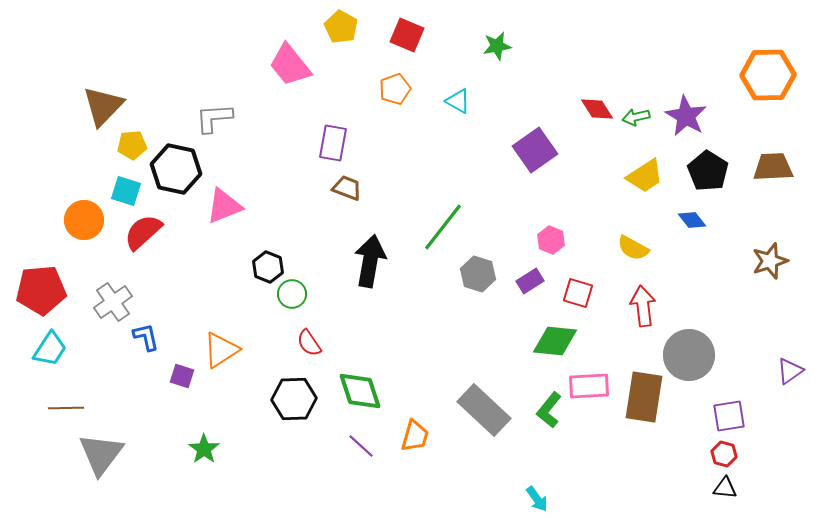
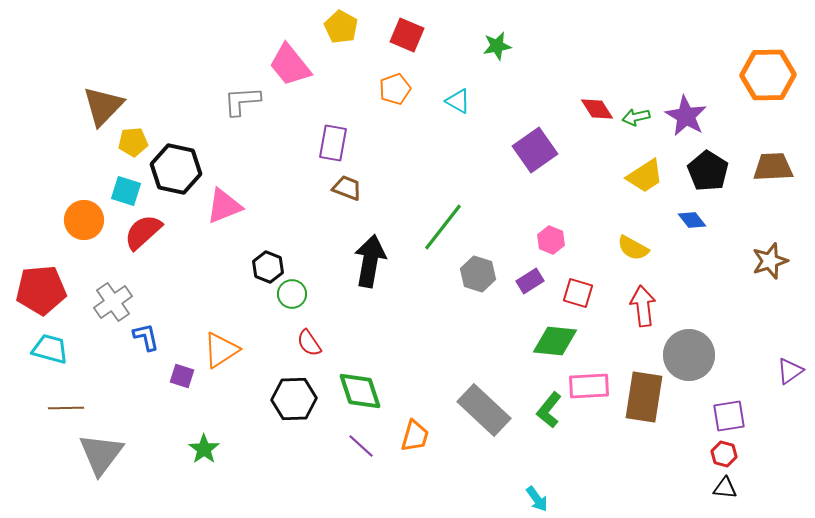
gray L-shape at (214, 118): moved 28 px right, 17 px up
yellow pentagon at (132, 145): moved 1 px right, 3 px up
cyan trapezoid at (50, 349): rotated 108 degrees counterclockwise
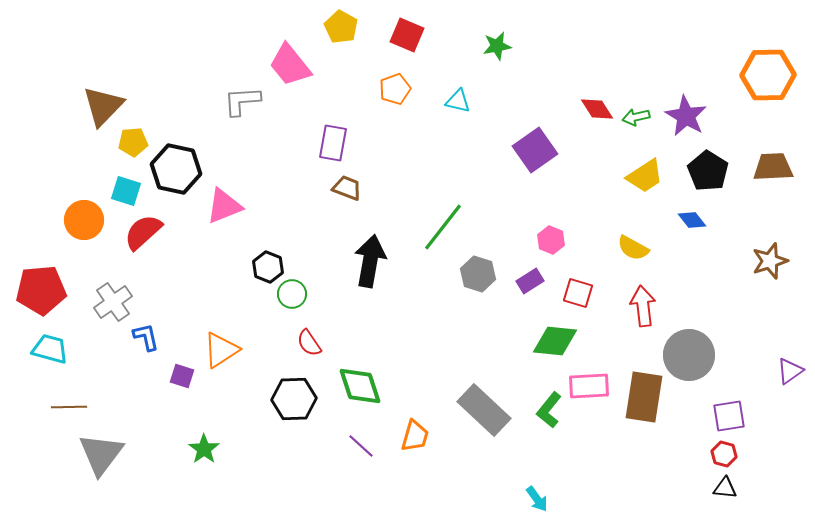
cyan triangle at (458, 101): rotated 16 degrees counterclockwise
green diamond at (360, 391): moved 5 px up
brown line at (66, 408): moved 3 px right, 1 px up
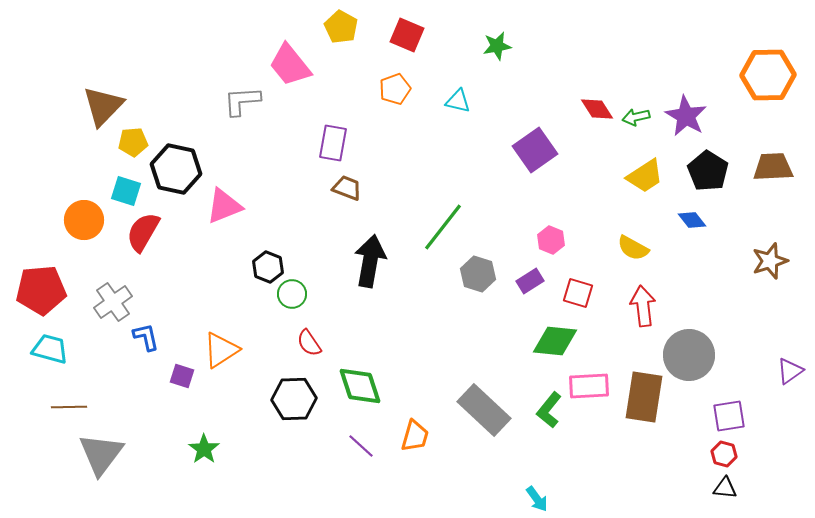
red semicircle at (143, 232): rotated 18 degrees counterclockwise
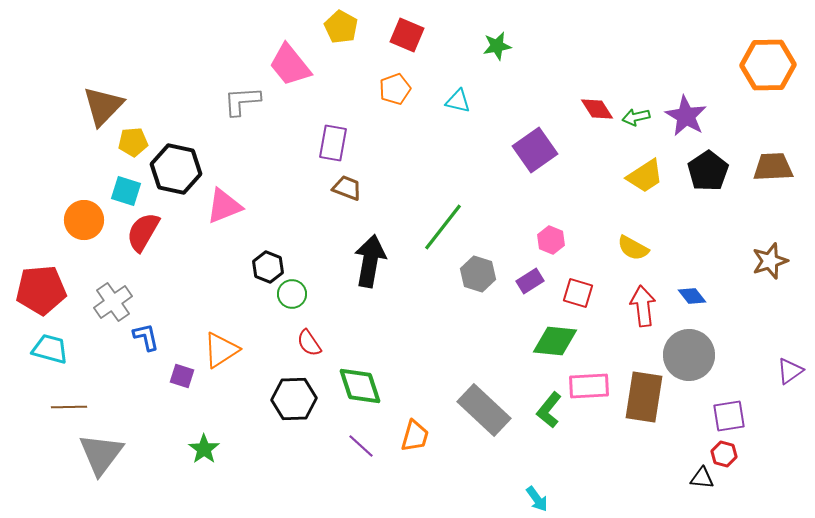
orange hexagon at (768, 75): moved 10 px up
black pentagon at (708, 171): rotated 6 degrees clockwise
blue diamond at (692, 220): moved 76 px down
black triangle at (725, 488): moved 23 px left, 10 px up
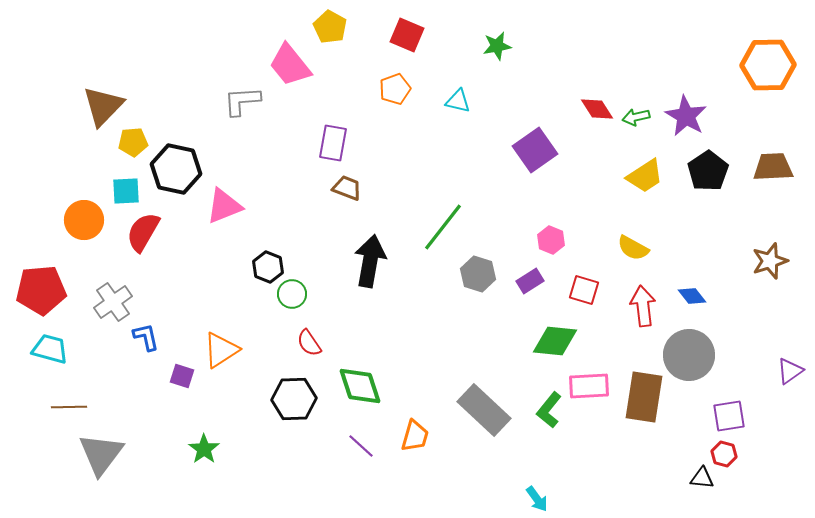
yellow pentagon at (341, 27): moved 11 px left
cyan square at (126, 191): rotated 20 degrees counterclockwise
red square at (578, 293): moved 6 px right, 3 px up
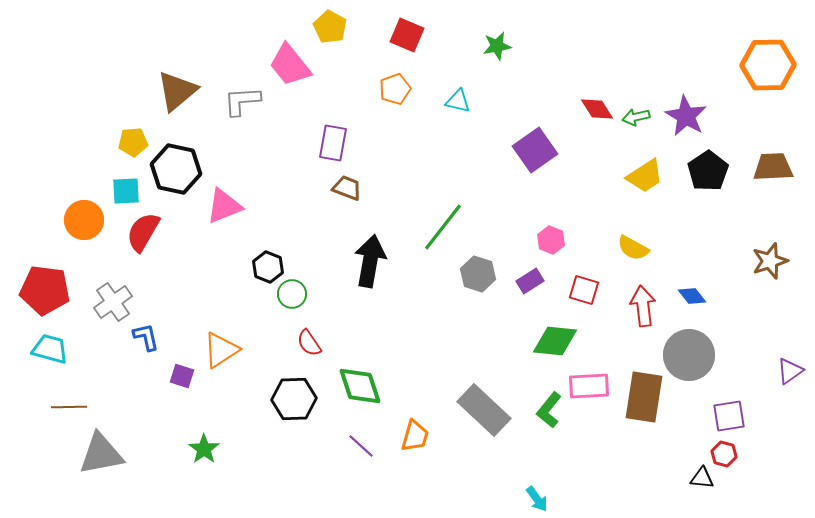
brown triangle at (103, 106): moved 74 px right, 15 px up; rotated 6 degrees clockwise
red pentagon at (41, 290): moved 4 px right; rotated 12 degrees clockwise
gray triangle at (101, 454): rotated 42 degrees clockwise
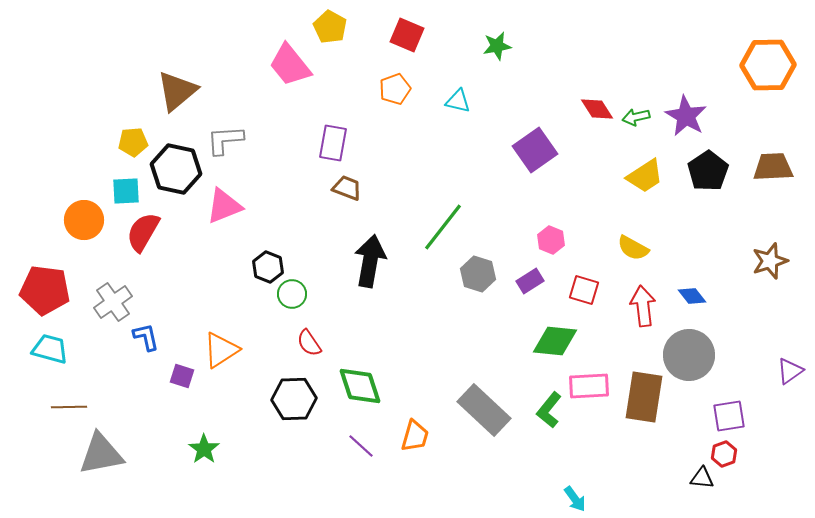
gray L-shape at (242, 101): moved 17 px left, 39 px down
red hexagon at (724, 454): rotated 25 degrees clockwise
cyan arrow at (537, 499): moved 38 px right
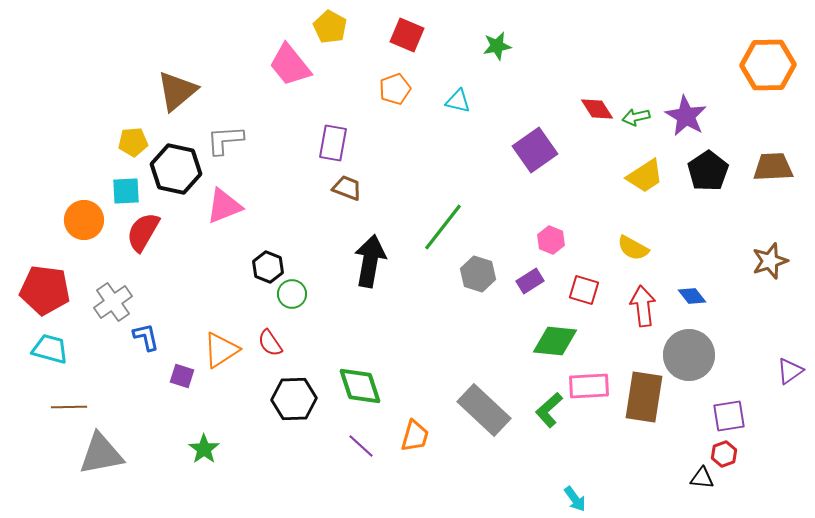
red semicircle at (309, 343): moved 39 px left
green L-shape at (549, 410): rotated 9 degrees clockwise
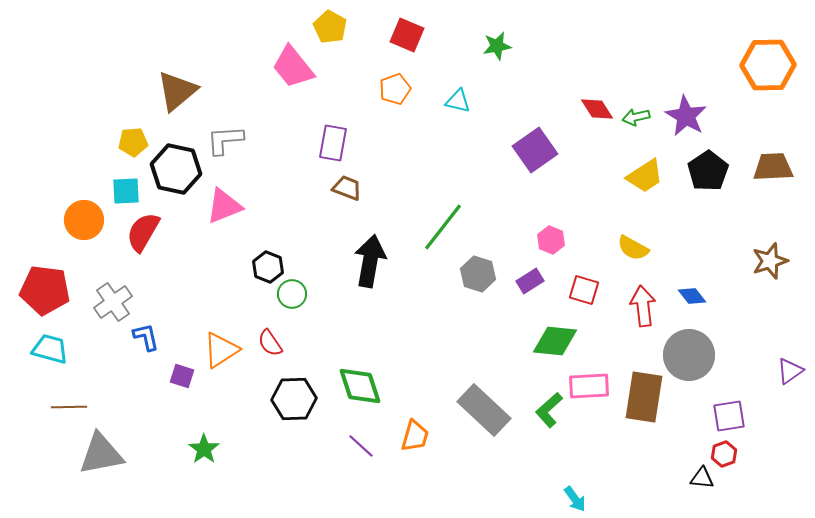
pink trapezoid at (290, 65): moved 3 px right, 2 px down
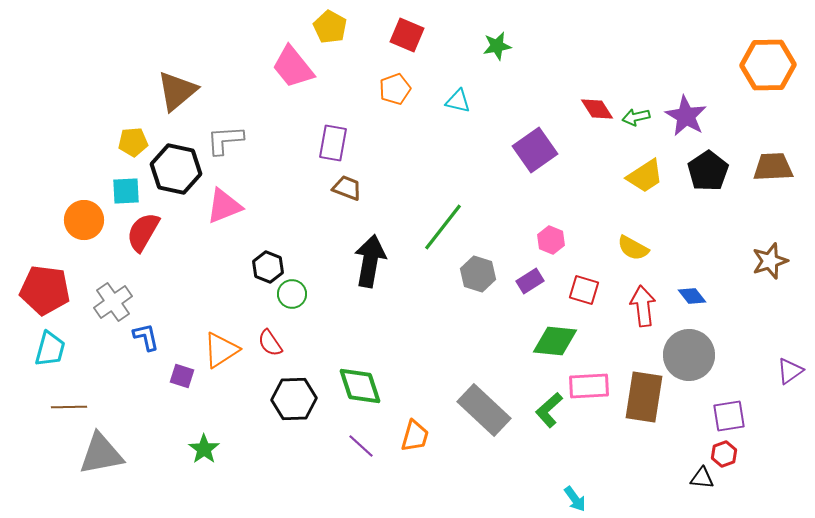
cyan trapezoid at (50, 349): rotated 90 degrees clockwise
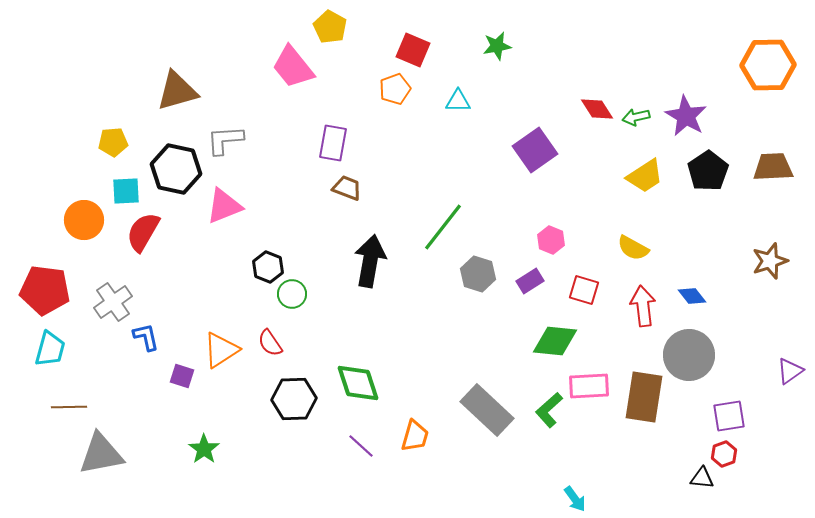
red square at (407, 35): moved 6 px right, 15 px down
brown triangle at (177, 91): rotated 24 degrees clockwise
cyan triangle at (458, 101): rotated 12 degrees counterclockwise
yellow pentagon at (133, 142): moved 20 px left
green diamond at (360, 386): moved 2 px left, 3 px up
gray rectangle at (484, 410): moved 3 px right
